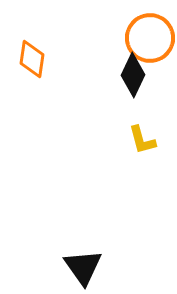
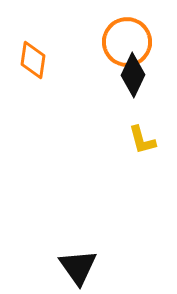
orange circle: moved 23 px left, 4 px down
orange diamond: moved 1 px right, 1 px down
black triangle: moved 5 px left
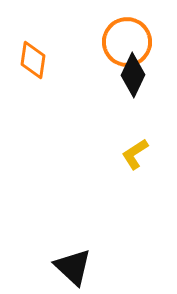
yellow L-shape: moved 7 px left, 14 px down; rotated 72 degrees clockwise
black triangle: moved 5 px left; rotated 12 degrees counterclockwise
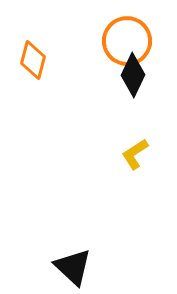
orange circle: moved 1 px up
orange diamond: rotated 6 degrees clockwise
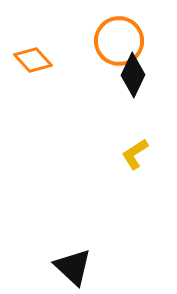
orange circle: moved 8 px left
orange diamond: rotated 57 degrees counterclockwise
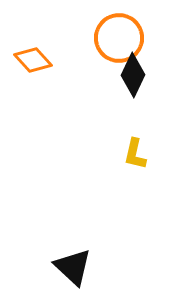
orange circle: moved 3 px up
yellow L-shape: rotated 44 degrees counterclockwise
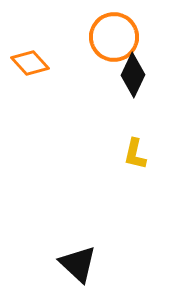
orange circle: moved 5 px left, 1 px up
orange diamond: moved 3 px left, 3 px down
black triangle: moved 5 px right, 3 px up
